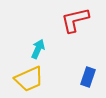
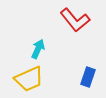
red L-shape: rotated 116 degrees counterclockwise
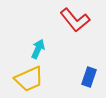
blue rectangle: moved 1 px right
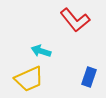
cyan arrow: moved 3 px right, 2 px down; rotated 96 degrees counterclockwise
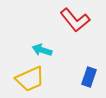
cyan arrow: moved 1 px right, 1 px up
yellow trapezoid: moved 1 px right
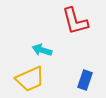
red L-shape: moved 1 px down; rotated 24 degrees clockwise
blue rectangle: moved 4 px left, 3 px down
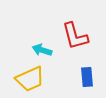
red L-shape: moved 15 px down
blue rectangle: moved 2 px right, 3 px up; rotated 24 degrees counterclockwise
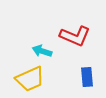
red L-shape: rotated 52 degrees counterclockwise
cyan arrow: moved 1 px down
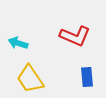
cyan arrow: moved 24 px left, 8 px up
yellow trapezoid: rotated 80 degrees clockwise
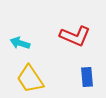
cyan arrow: moved 2 px right
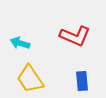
blue rectangle: moved 5 px left, 4 px down
